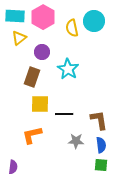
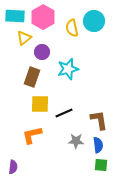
yellow triangle: moved 5 px right
cyan star: rotated 25 degrees clockwise
black line: moved 1 px up; rotated 24 degrees counterclockwise
blue semicircle: moved 3 px left
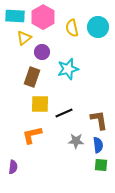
cyan circle: moved 4 px right, 6 px down
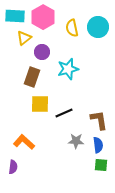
orange L-shape: moved 8 px left, 7 px down; rotated 55 degrees clockwise
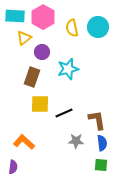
brown L-shape: moved 2 px left
blue semicircle: moved 4 px right, 2 px up
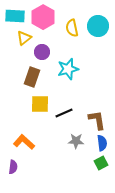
cyan circle: moved 1 px up
green square: moved 2 px up; rotated 32 degrees counterclockwise
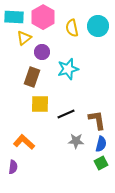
cyan rectangle: moved 1 px left, 1 px down
black line: moved 2 px right, 1 px down
blue semicircle: moved 1 px left, 1 px down; rotated 21 degrees clockwise
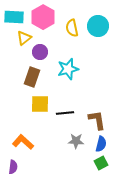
purple circle: moved 2 px left
black line: moved 1 px left, 1 px up; rotated 18 degrees clockwise
orange L-shape: moved 1 px left
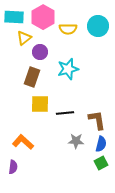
yellow semicircle: moved 4 px left, 1 px down; rotated 78 degrees counterclockwise
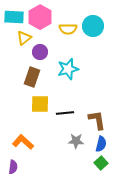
pink hexagon: moved 3 px left
cyan circle: moved 5 px left
green square: rotated 16 degrees counterclockwise
